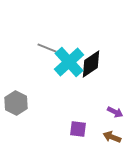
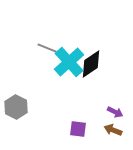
gray hexagon: moved 4 px down
brown arrow: moved 1 px right, 7 px up
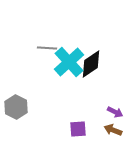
gray line: rotated 18 degrees counterclockwise
purple square: rotated 12 degrees counterclockwise
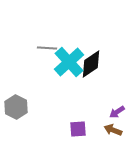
purple arrow: moved 2 px right; rotated 119 degrees clockwise
